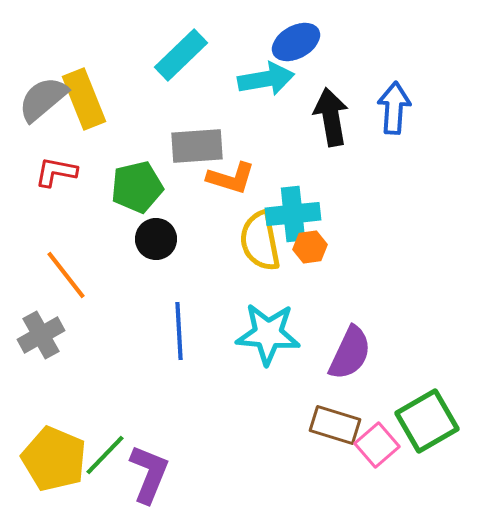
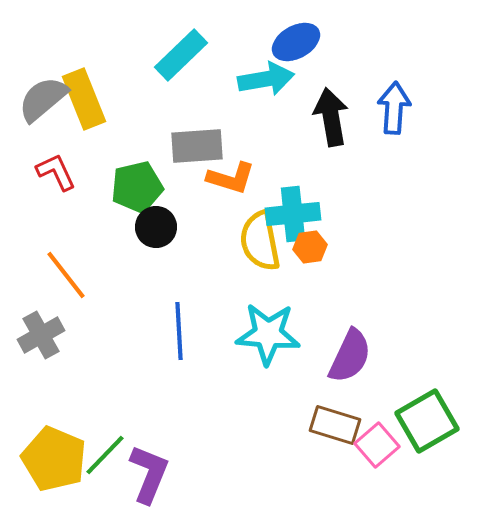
red L-shape: rotated 54 degrees clockwise
black circle: moved 12 px up
purple semicircle: moved 3 px down
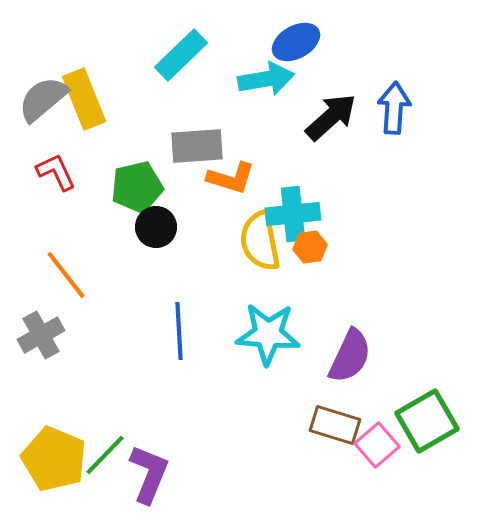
black arrow: rotated 58 degrees clockwise
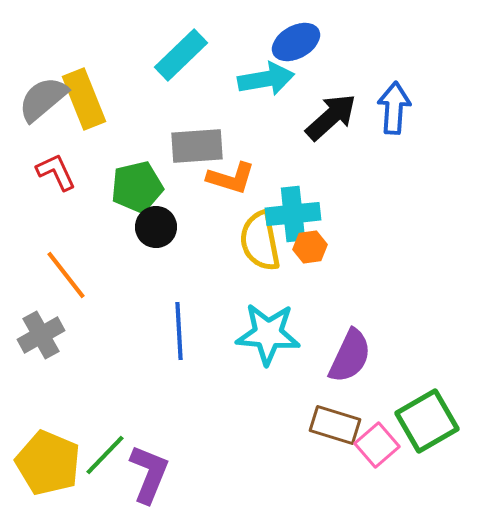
yellow pentagon: moved 6 px left, 4 px down
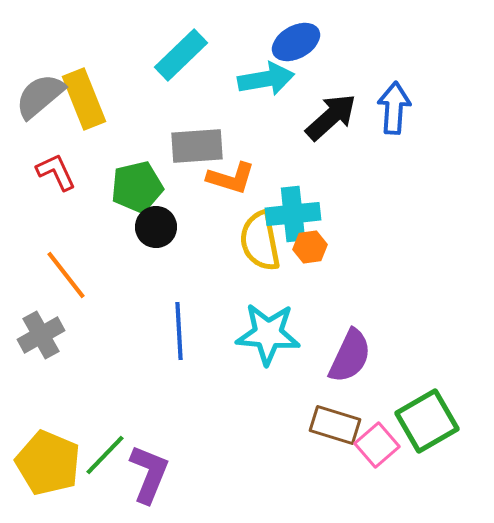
gray semicircle: moved 3 px left, 3 px up
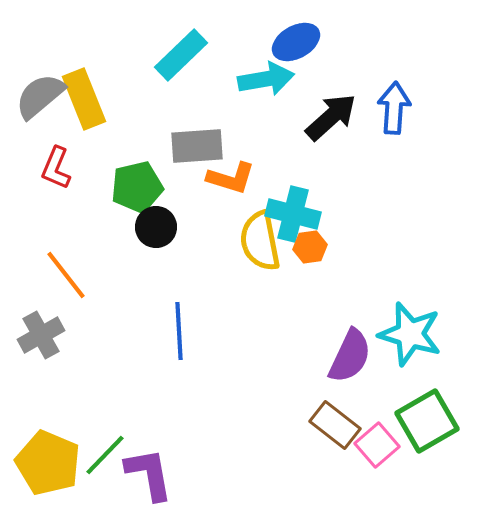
red L-shape: moved 4 px up; rotated 132 degrees counterclockwise
cyan cross: rotated 20 degrees clockwise
cyan star: moved 142 px right; rotated 12 degrees clockwise
brown rectangle: rotated 21 degrees clockwise
purple L-shape: rotated 32 degrees counterclockwise
